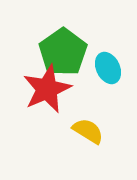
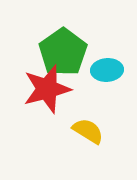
cyan ellipse: moved 1 px left, 2 px down; rotated 68 degrees counterclockwise
red star: rotated 9 degrees clockwise
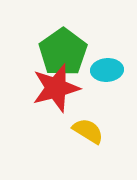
red star: moved 9 px right, 1 px up
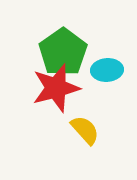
yellow semicircle: moved 3 px left, 1 px up; rotated 16 degrees clockwise
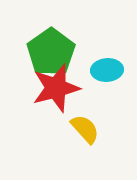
green pentagon: moved 12 px left
yellow semicircle: moved 1 px up
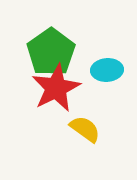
red star: rotated 12 degrees counterclockwise
yellow semicircle: rotated 12 degrees counterclockwise
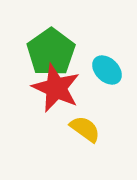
cyan ellipse: rotated 48 degrees clockwise
red star: rotated 21 degrees counterclockwise
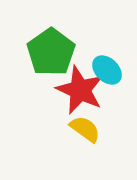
red star: moved 24 px right, 2 px down
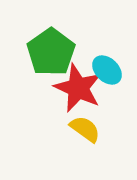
red star: moved 2 px left, 2 px up
